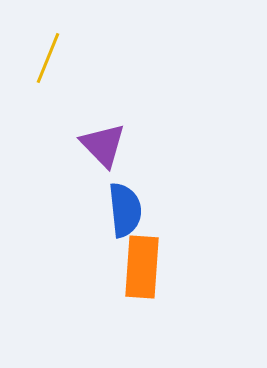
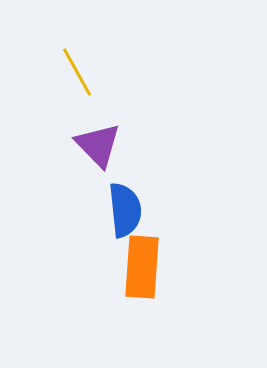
yellow line: moved 29 px right, 14 px down; rotated 51 degrees counterclockwise
purple triangle: moved 5 px left
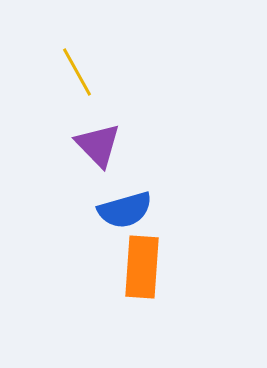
blue semicircle: rotated 80 degrees clockwise
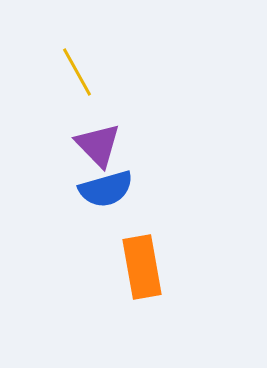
blue semicircle: moved 19 px left, 21 px up
orange rectangle: rotated 14 degrees counterclockwise
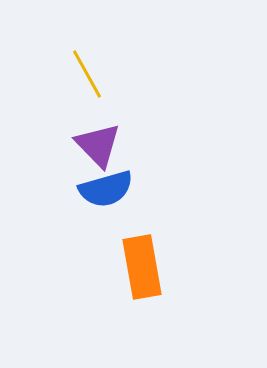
yellow line: moved 10 px right, 2 px down
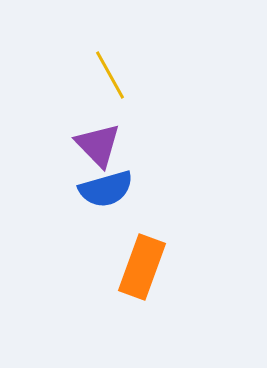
yellow line: moved 23 px right, 1 px down
orange rectangle: rotated 30 degrees clockwise
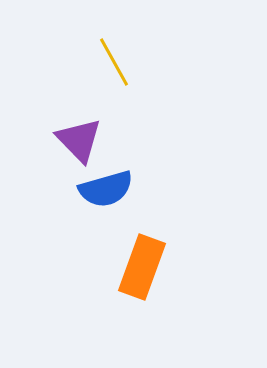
yellow line: moved 4 px right, 13 px up
purple triangle: moved 19 px left, 5 px up
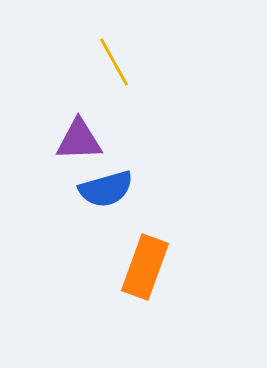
purple triangle: rotated 48 degrees counterclockwise
orange rectangle: moved 3 px right
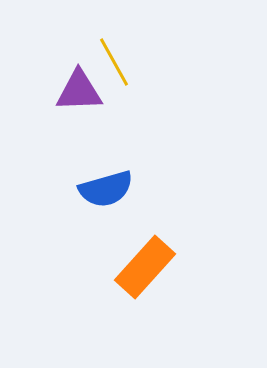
purple triangle: moved 49 px up
orange rectangle: rotated 22 degrees clockwise
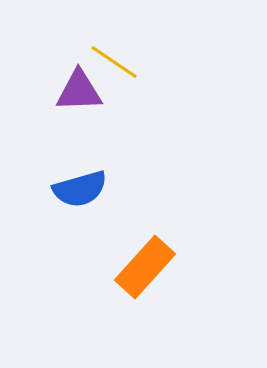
yellow line: rotated 27 degrees counterclockwise
blue semicircle: moved 26 px left
